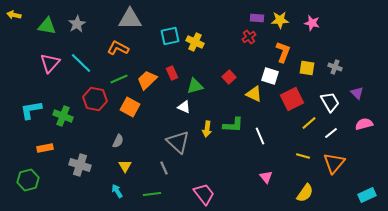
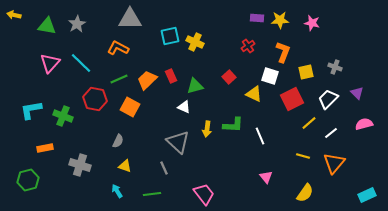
red cross at (249, 37): moved 1 px left, 9 px down
yellow square at (307, 68): moved 1 px left, 4 px down; rotated 21 degrees counterclockwise
red rectangle at (172, 73): moved 1 px left, 3 px down
white trapezoid at (330, 102): moved 2 px left, 3 px up; rotated 105 degrees counterclockwise
yellow triangle at (125, 166): rotated 40 degrees counterclockwise
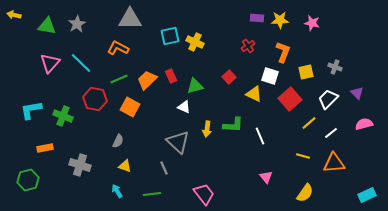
red square at (292, 99): moved 2 px left; rotated 15 degrees counterclockwise
orange triangle at (334, 163): rotated 45 degrees clockwise
